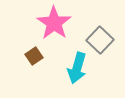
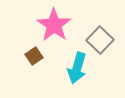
pink star: moved 2 px down
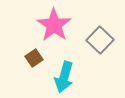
brown square: moved 2 px down
cyan arrow: moved 13 px left, 9 px down
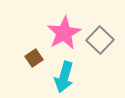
pink star: moved 10 px right, 8 px down; rotated 8 degrees clockwise
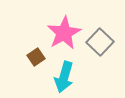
gray square: moved 2 px down
brown square: moved 2 px right, 1 px up
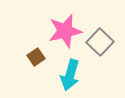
pink star: moved 1 px right, 2 px up; rotated 16 degrees clockwise
cyan arrow: moved 6 px right, 2 px up
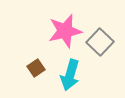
brown square: moved 11 px down
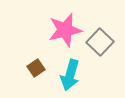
pink star: moved 1 px up
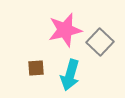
brown square: rotated 30 degrees clockwise
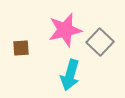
brown square: moved 15 px left, 20 px up
